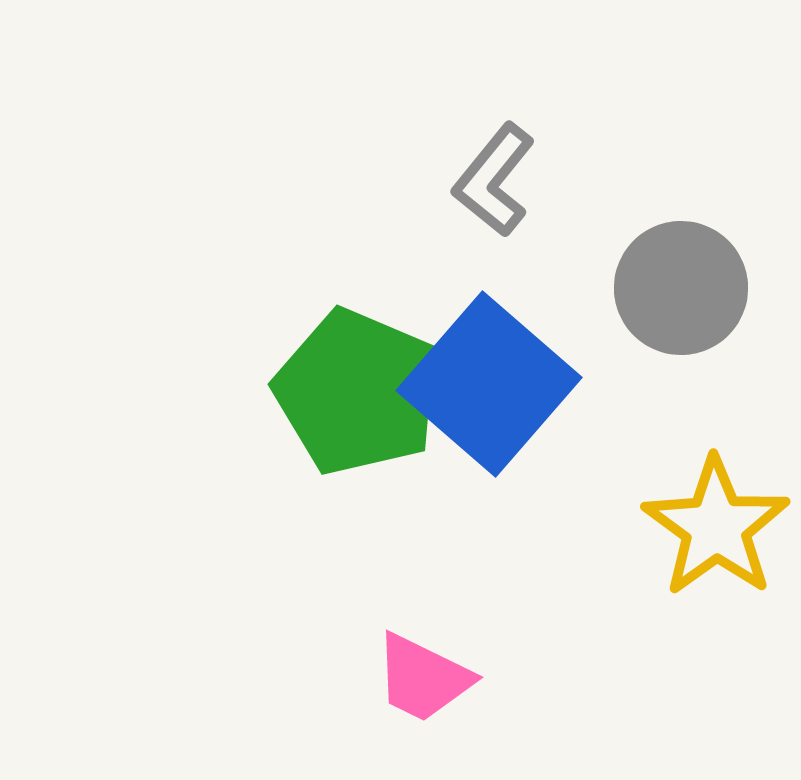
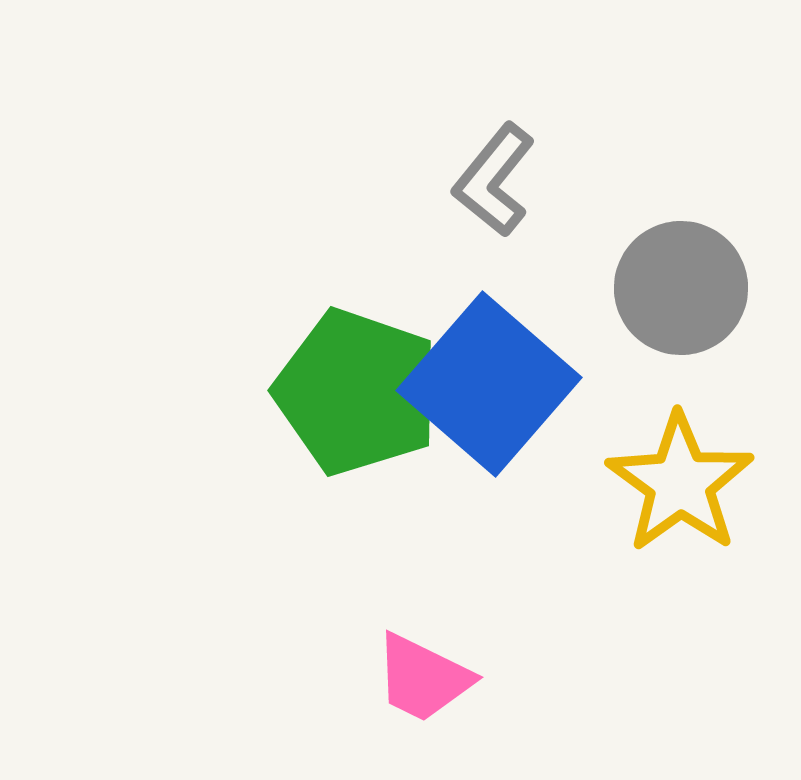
green pentagon: rotated 4 degrees counterclockwise
yellow star: moved 36 px left, 44 px up
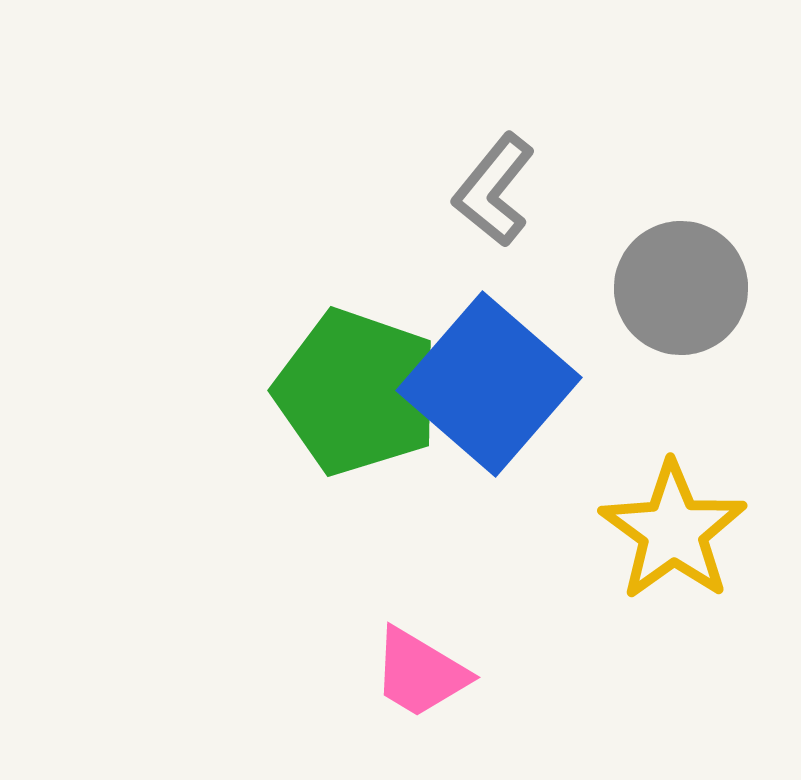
gray L-shape: moved 10 px down
yellow star: moved 7 px left, 48 px down
pink trapezoid: moved 3 px left, 5 px up; rotated 5 degrees clockwise
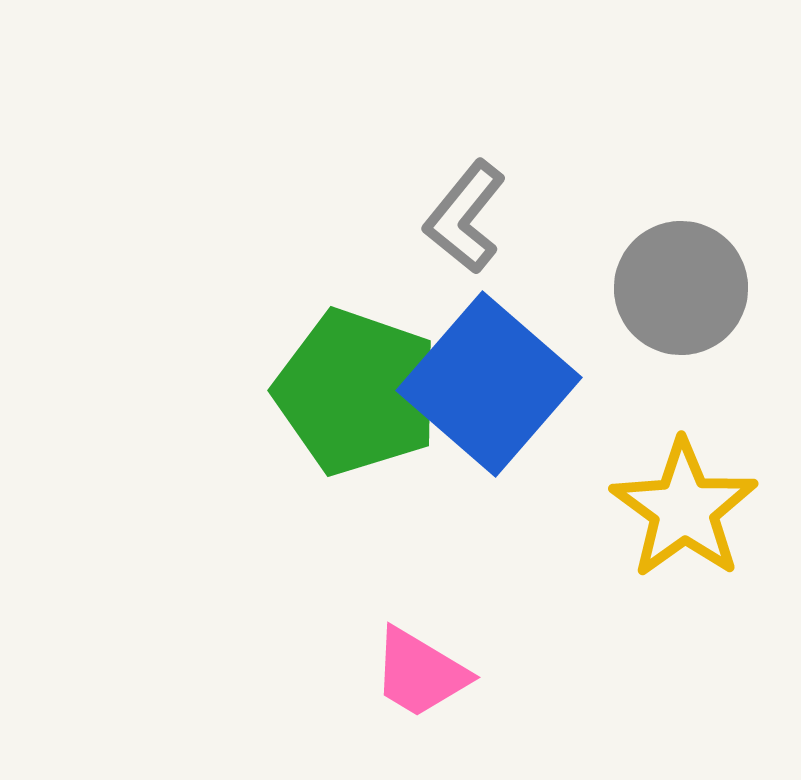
gray L-shape: moved 29 px left, 27 px down
yellow star: moved 11 px right, 22 px up
